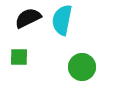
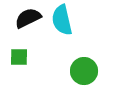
cyan semicircle: rotated 24 degrees counterclockwise
green circle: moved 2 px right, 4 px down
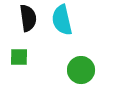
black semicircle: rotated 108 degrees clockwise
green circle: moved 3 px left, 1 px up
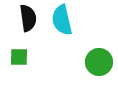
green circle: moved 18 px right, 8 px up
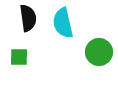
cyan semicircle: moved 1 px right, 3 px down
green circle: moved 10 px up
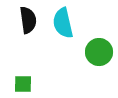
black semicircle: moved 2 px down
green square: moved 4 px right, 27 px down
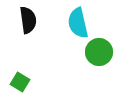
cyan semicircle: moved 15 px right
green square: moved 3 px left, 2 px up; rotated 30 degrees clockwise
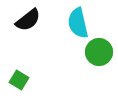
black semicircle: rotated 60 degrees clockwise
green square: moved 1 px left, 2 px up
